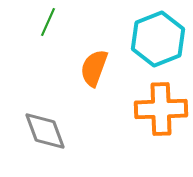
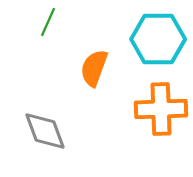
cyan hexagon: rotated 22 degrees clockwise
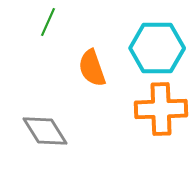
cyan hexagon: moved 1 px left, 9 px down
orange semicircle: moved 2 px left; rotated 39 degrees counterclockwise
gray diamond: rotated 12 degrees counterclockwise
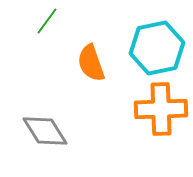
green line: moved 1 px left, 1 px up; rotated 12 degrees clockwise
cyan hexagon: rotated 12 degrees counterclockwise
orange semicircle: moved 1 px left, 5 px up
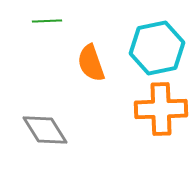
green line: rotated 52 degrees clockwise
gray diamond: moved 1 px up
